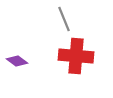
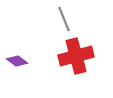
red cross: rotated 20 degrees counterclockwise
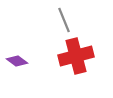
gray line: moved 1 px down
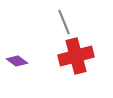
gray line: moved 2 px down
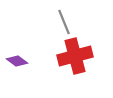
red cross: moved 1 px left
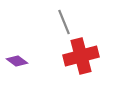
red cross: moved 6 px right
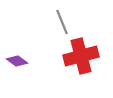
gray line: moved 2 px left
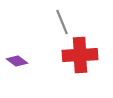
red cross: moved 1 px left, 1 px up; rotated 12 degrees clockwise
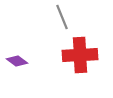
gray line: moved 5 px up
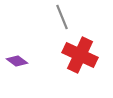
red cross: rotated 28 degrees clockwise
